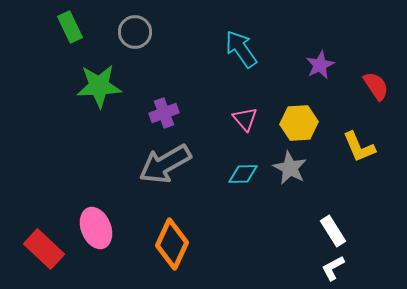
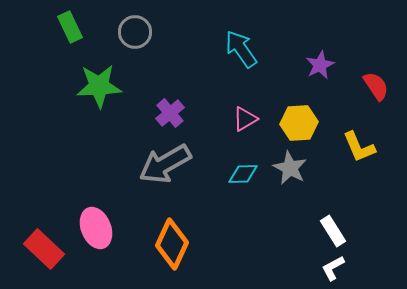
purple cross: moved 6 px right; rotated 20 degrees counterclockwise
pink triangle: rotated 40 degrees clockwise
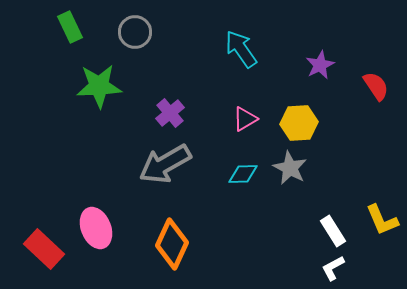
yellow L-shape: moved 23 px right, 73 px down
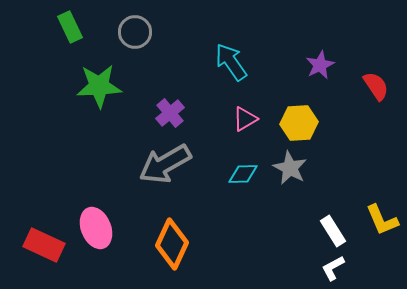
cyan arrow: moved 10 px left, 13 px down
red rectangle: moved 4 px up; rotated 18 degrees counterclockwise
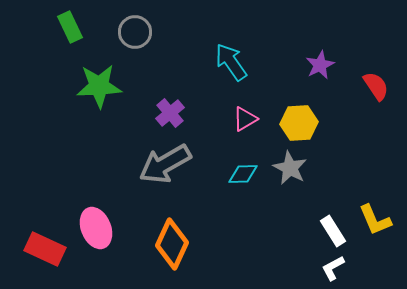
yellow L-shape: moved 7 px left
red rectangle: moved 1 px right, 4 px down
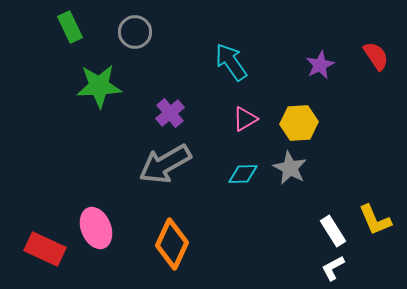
red semicircle: moved 30 px up
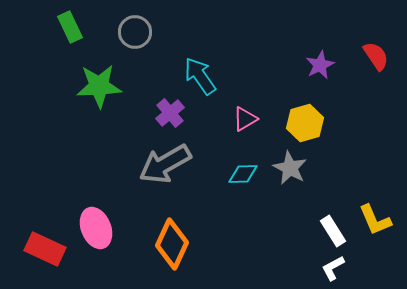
cyan arrow: moved 31 px left, 14 px down
yellow hexagon: moved 6 px right; rotated 12 degrees counterclockwise
